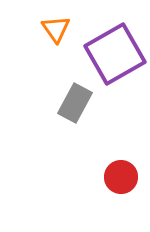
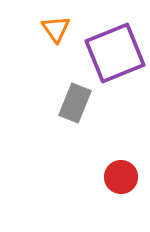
purple square: moved 1 px up; rotated 8 degrees clockwise
gray rectangle: rotated 6 degrees counterclockwise
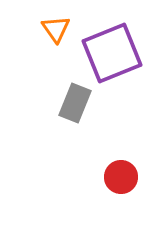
purple square: moved 3 px left
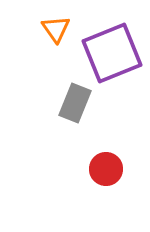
red circle: moved 15 px left, 8 px up
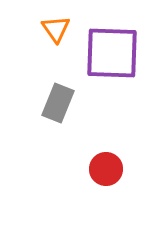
purple square: rotated 24 degrees clockwise
gray rectangle: moved 17 px left
